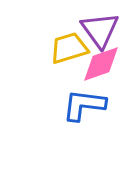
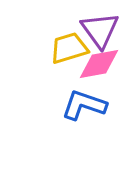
pink diamond: moved 2 px left; rotated 9 degrees clockwise
blue L-shape: rotated 12 degrees clockwise
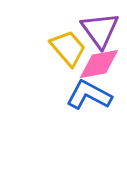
yellow trapezoid: moved 1 px left; rotated 66 degrees clockwise
blue L-shape: moved 5 px right, 10 px up; rotated 9 degrees clockwise
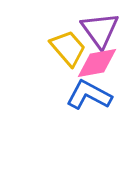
pink diamond: moved 2 px left, 1 px up
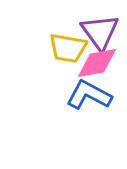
purple triangle: moved 2 px down
yellow trapezoid: rotated 141 degrees clockwise
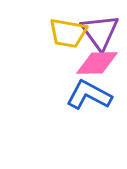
yellow trapezoid: moved 15 px up
pink diamond: rotated 9 degrees clockwise
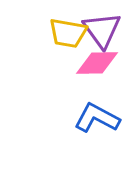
purple triangle: moved 2 px right, 2 px up
blue L-shape: moved 8 px right, 23 px down
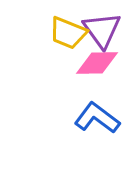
yellow trapezoid: rotated 12 degrees clockwise
blue L-shape: rotated 9 degrees clockwise
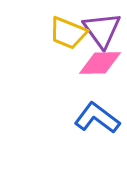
pink diamond: moved 3 px right
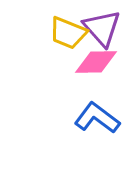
purple triangle: moved 2 px up; rotated 6 degrees counterclockwise
pink diamond: moved 4 px left, 1 px up
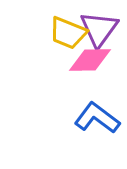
purple triangle: moved 3 px left, 1 px down; rotated 18 degrees clockwise
pink diamond: moved 6 px left, 2 px up
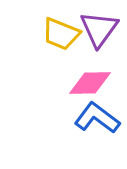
yellow trapezoid: moved 7 px left, 1 px down
pink diamond: moved 23 px down
